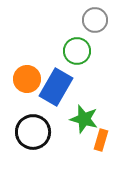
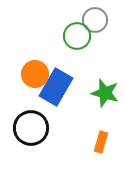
green circle: moved 15 px up
orange circle: moved 8 px right, 5 px up
green star: moved 21 px right, 26 px up
black circle: moved 2 px left, 4 px up
orange rectangle: moved 2 px down
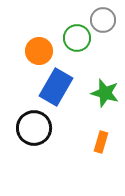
gray circle: moved 8 px right
green circle: moved 2 px down
orange circle: moved 4 px right, 23 px up
black circle: moved 3 px right
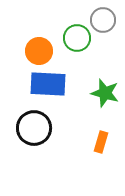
blue rectangle: moved 8 px left, 3 px up; rotated 63 degrees clockwise
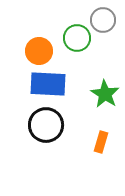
green star: moved 1 px down; rotated 16 degrees clockwise
black circle: moved 12 px right, 3 px up
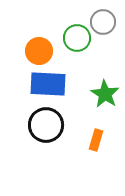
gray circle: moved 2 px down
orange rectangle: moved 5 px left, 2 px up
